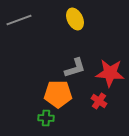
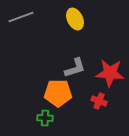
gray line: moved 2 px right, 3 px up
orange pentagon: moved 1 px up
red cross: rotated 14 degrees counterclockwise
green cross: moved 1 px left
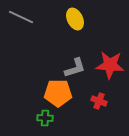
gray line: rotated 45 degrees clockwise
red star: moved 8 px up
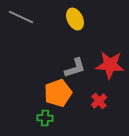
orange pentagon: rotated 20 degrees counterclockwise
red cross: rotated 28 degrees clockwise
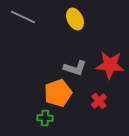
gray line: moved 2 px right
gray L-shape: rotated 35 degrees clockwise
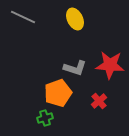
green cross: rotated 21 degrees counterclockwise
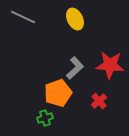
gray L-shape: rotated 60 degrees counterclockwise
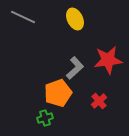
red star: moved 2 px left, 5 px up; rotated 12 degrees counterclockwise
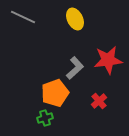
orange pentagon: moved 3 px left
